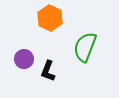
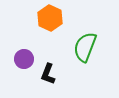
black L-shape: moved 3 px down
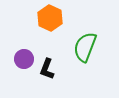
black L-shape: moved 1 px left, 5 px up
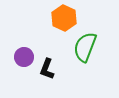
orange hexagon: moved 14 px right
purple circle: moved 2 px up
